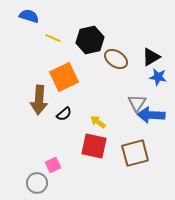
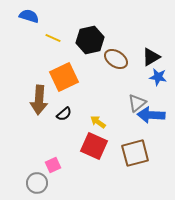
gray triangle: rotated 18 degrees clockwise
red square: rotated 12 degrees clockwise
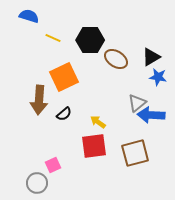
black hexagon: rotated 12 degrees clockwise
red square: rotated 32 degrees counterclockwise
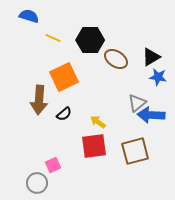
brown square: moved 2 px up
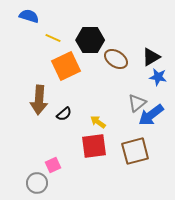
orange square: moved 2 px right, 11 px up
blue arrow: rotated 40 degrees counterclockwise
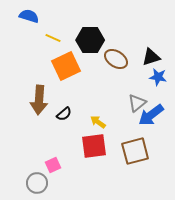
black triangle: rotated 12 degrees clockwise
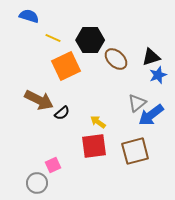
brown ellipse: rotated 10 degrees clockwise
blue star: moved 2 px up; rotated 30 degrees counterclockwise
brown arrow: rotated 68 degrees counterclockwise
black semicircle: moved 2 px left, 1 px up
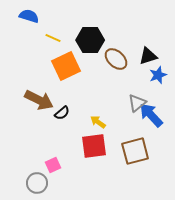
black triangle: moved 3 px left, 1 px up
blue arrow: rotated 84 degrees clockwise
